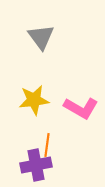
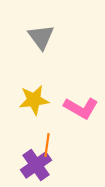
purple cross: rotated 24 degrees counterclockwise
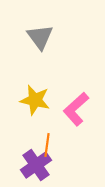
gray triangle: moved 1 px left
yellow star: moved 1 px right; rotated 20 degrees clockwise
pink L-shape: moved 5 px left, 1 px down; rotated 108 degrees clockwise
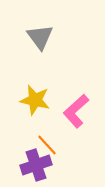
pink L-shape: moved 2 px down
orange line: rotated 50 degrees counterclockwise
purple cross: rotated 16 degrees clockwise
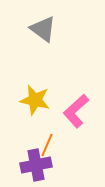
gray triangle: moved 3 px right, 8 px up; rotated 16 degrees counterclockwise
orange line: rotated 65 degrees clockwise
purple cross: rotated 8 degrees clockwise
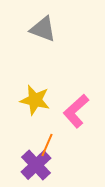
gray triangle: rotated 16 degrees counterclockwise
purple cross: rotated 32 degrees counterclockwise
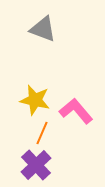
pink L-shape: rotated 92 degrees clockwise
orange line: moved 5 px left, 12 px up
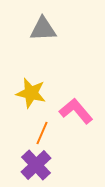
gray triangle: rotated 24 degrees counterclockwise
yellow star: moved 4 px left, 7 px up
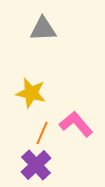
pink L-shape: moved 13 px down
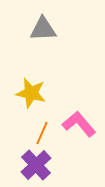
pink L-shape: moved 3 px right
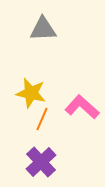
pink L-shape: moved 3 px right, 17 px up; rotated 8 degrees counterclockwise
orange line: moved 14 px up
purple cross: moved 5 px right, 3 px up
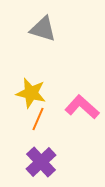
gray triangle: rotated 20 degrees clockwise
orange line: moved 4 px left
